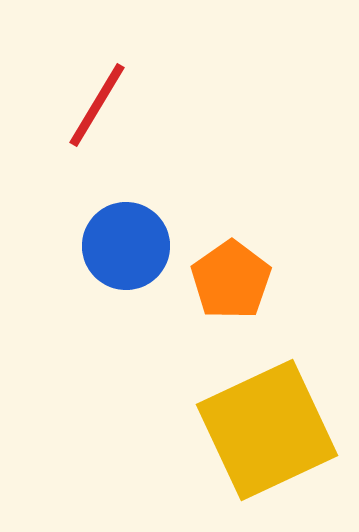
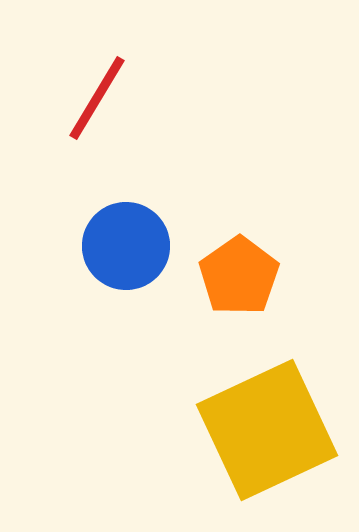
red line: moved 7 px up
orange pentagon: moved 8 px right, 4 px up
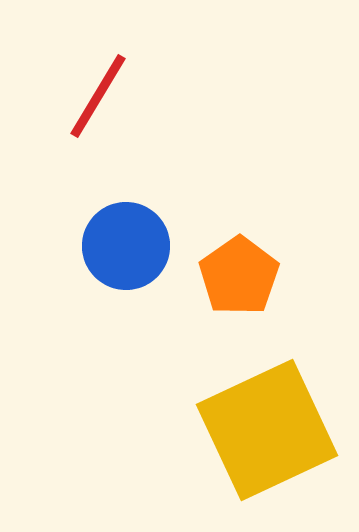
red line: moved 1 px right, 2 px up
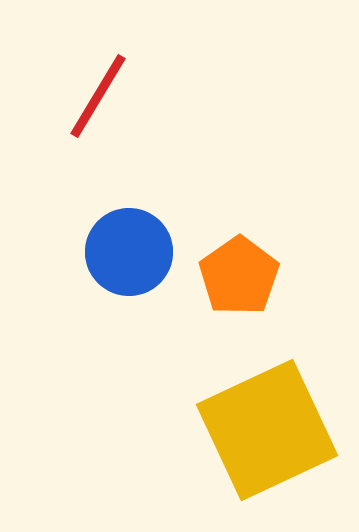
blue circle: moved 3 px right, 6 px down
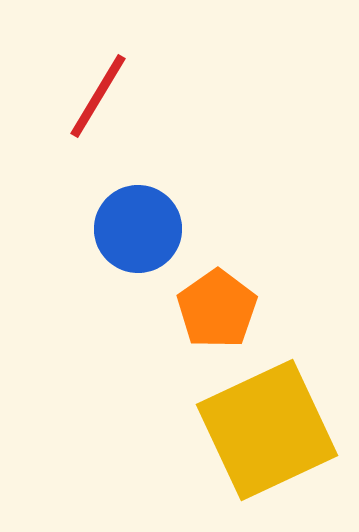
blue circle: moved 9 px right, 23 px up
orange pentagon: moved 22 px left, 33 px down
